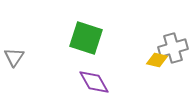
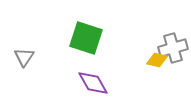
gray triangle: moved 10 px right
purple diamond: moved 1 px left, 1 px down
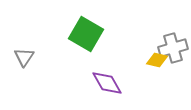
green square: moved 4 px up; rotated 12 degrees clockwise
purple diamond: moved 14 px right
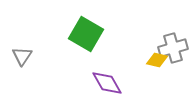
gray triangle: moved 2 px left, 1 px up
